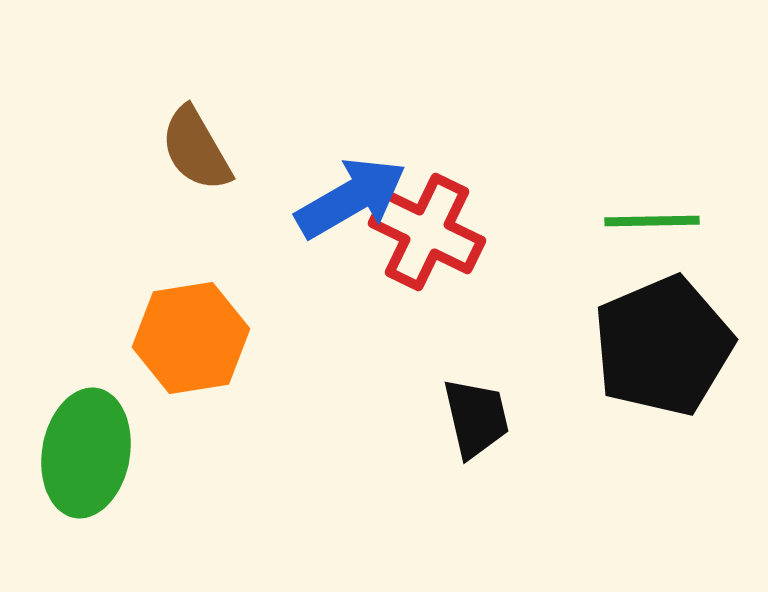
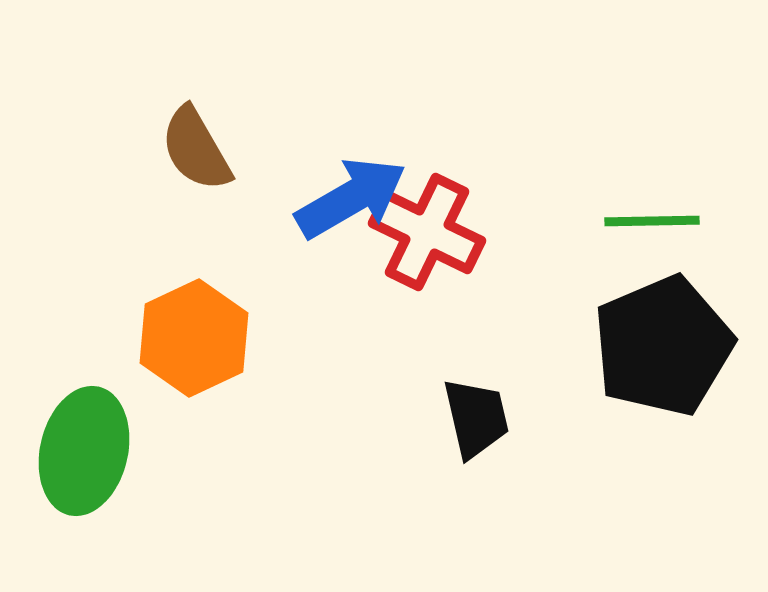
orange hexagon: moved 3 px right; rotated 16 degrees counterclockwise
green ellipse: moved 2 px left, 2 px up; rotated 3 degrees clockwise
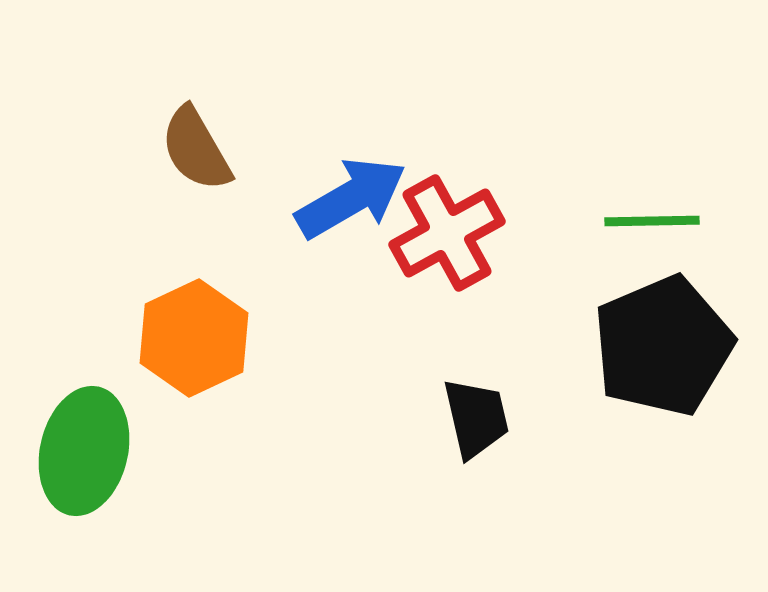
red cross: moved 20 px right, 1 px down; rotated 35 degrees clockwise
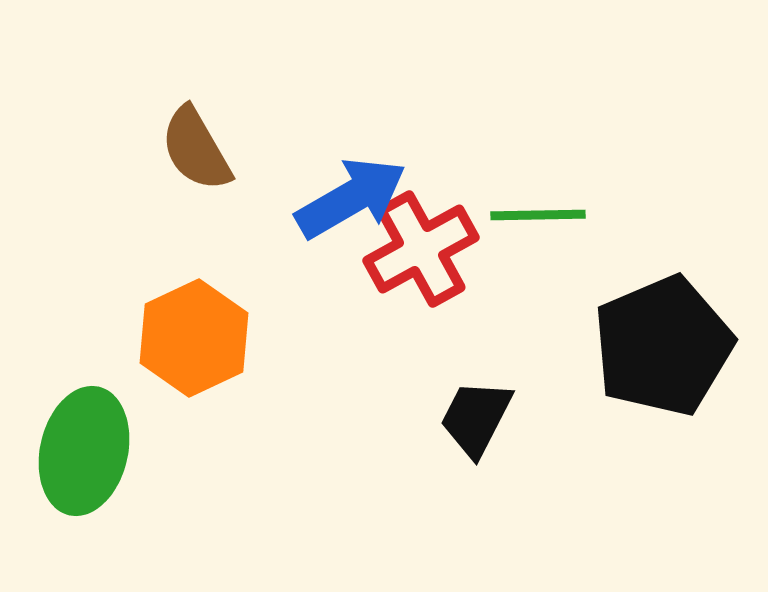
green line: moved 114 px left, 6 px up
red cross: moved 26 px left, 16 px down
black trapezoid: rotated 140 degrees counterclockwise
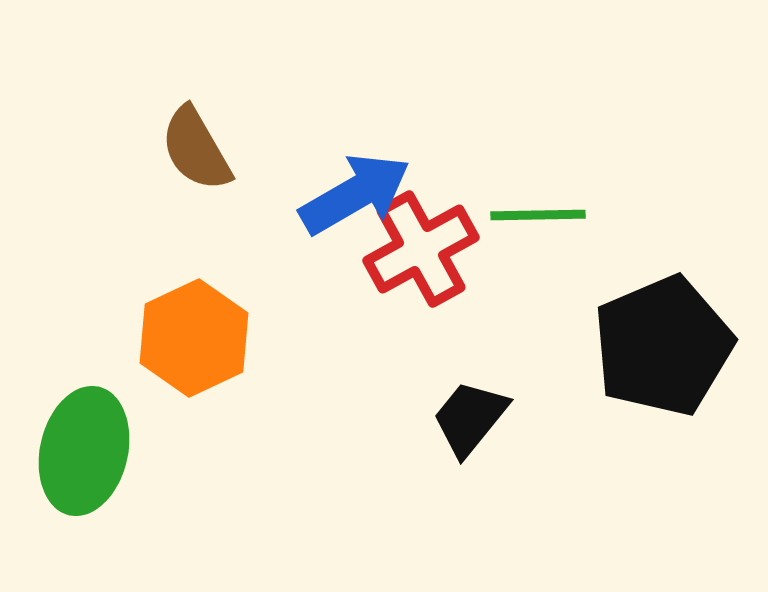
blue arrow: moved 4 px right, 4 px up
black trapezoid: moved 6 px left; rotated 12 degrees clockwise
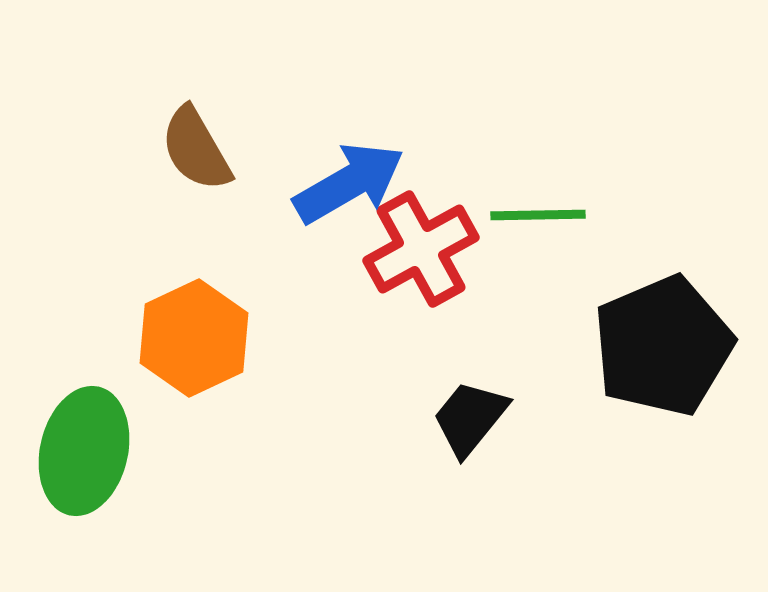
blue arrow: moved 6 px left, 11 px up
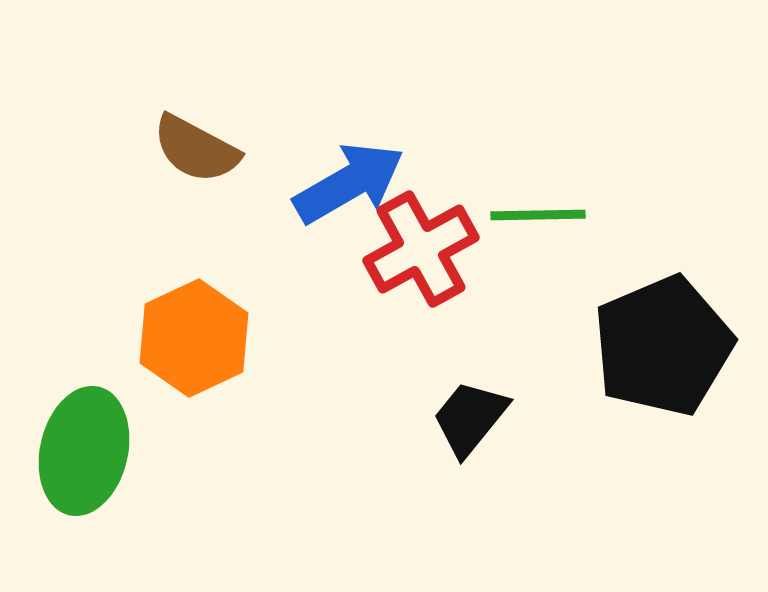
brown semicircle: rotated 32 degrees counterclockwise
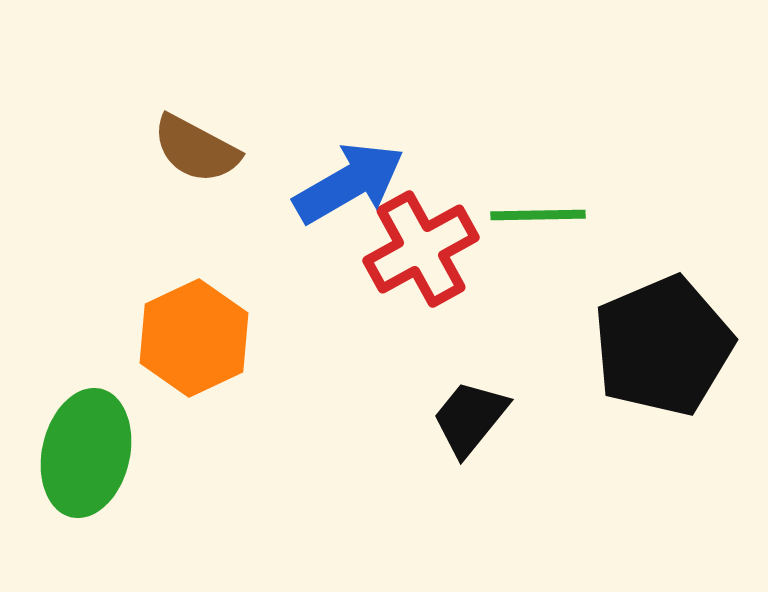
green ellipse: moved 2 px right, 2 px down
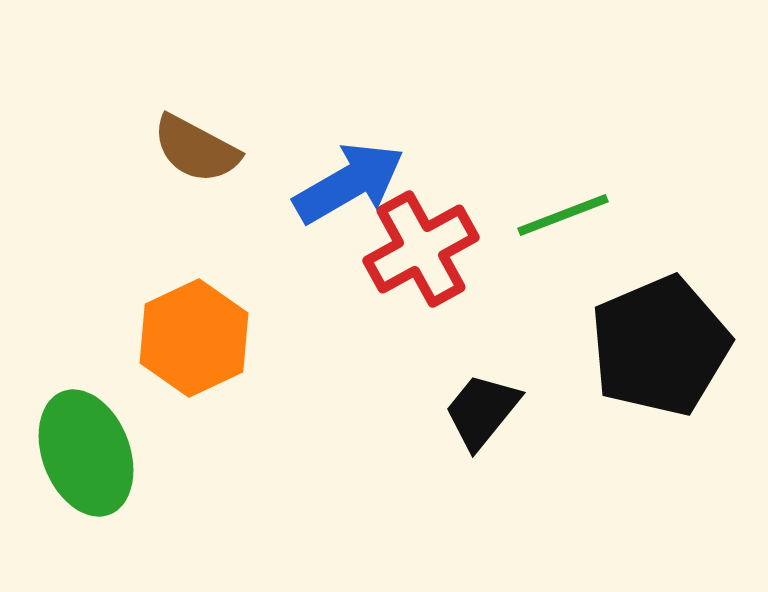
green line: moved 25 px right; rotated 20 degrees counterclockwise
black pentagon: moved 3 px left
black trapezoid: moved 12 px right, 7 px up
green ellipse: rotated 34 degrees counterclockwise
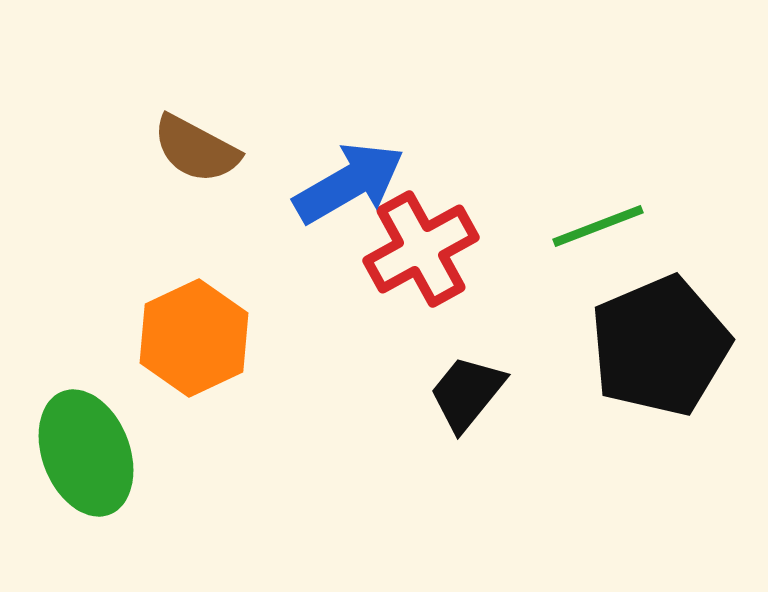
green line: moved 35 px right, 11 px down
black trapezoid: moved 15 px left, 18 px up
